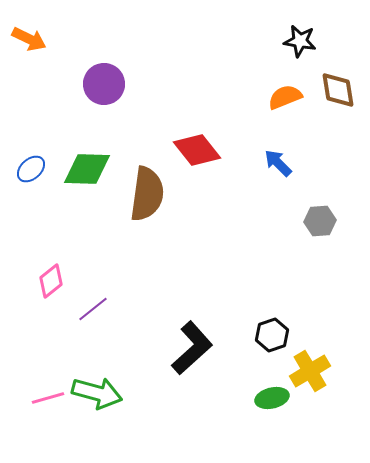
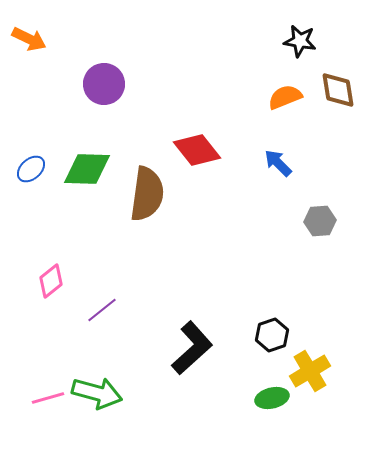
purple line: moved 9 px right, 1 px down
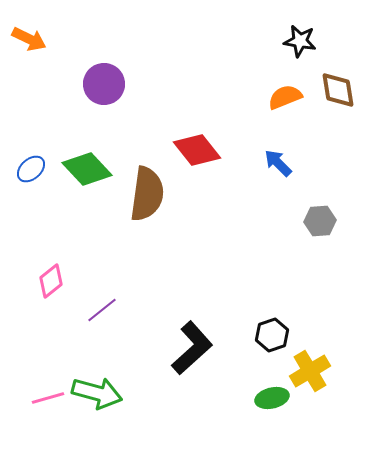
green diamond: rotated 45 degrees clockwise
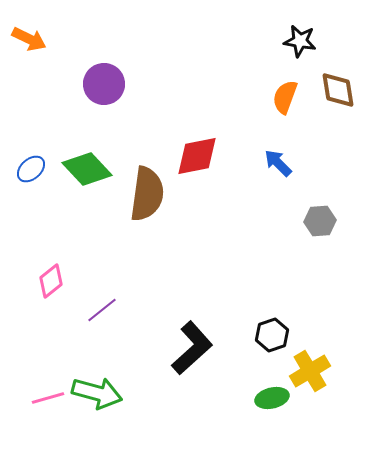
orange semicircle: rotated 48 degrees counterclockwise
red diamond: moved 6 px down; rotated 63 degrees counterclockwise
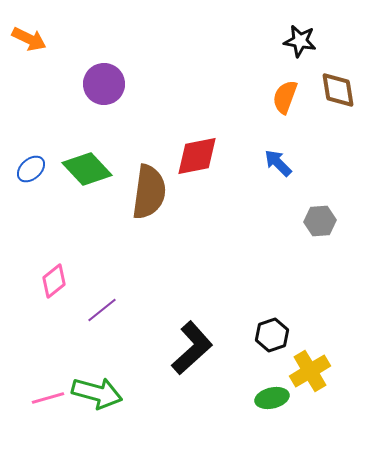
brown semicircle: moved 2 px right, 2 px up
pink diamond: moved 3 px right
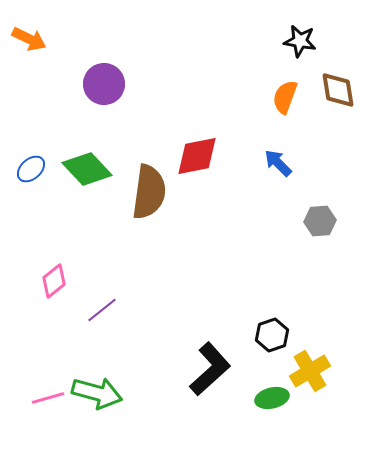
black L-shape: moved 18 px right, 21 px down
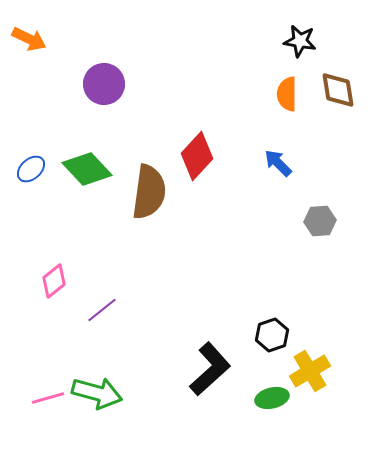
orange semicircle: moved 2 px right, 3 px up; rotated 20 degrees counterclockwise
red diamond: rotated 36 degrees counterclockwise
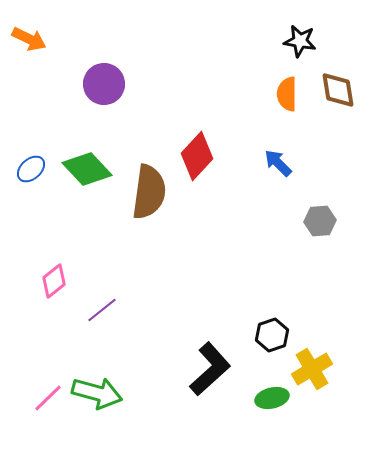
yellow cross: moved 2 px right, 2 px up
pink line: rotated 28 degrees counterclockwise
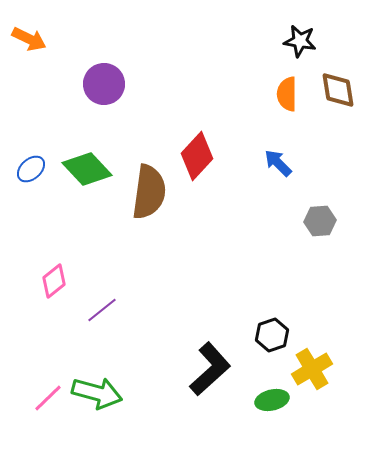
green ellipse: moved 2 px down
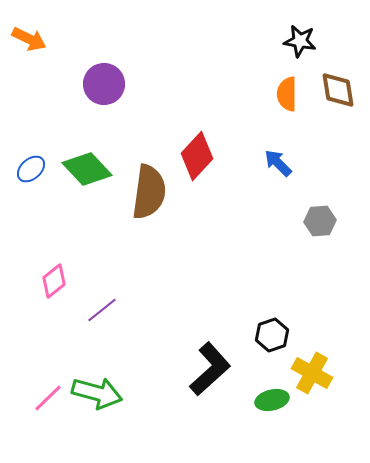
yellow cross: moved 4 px down; rotated 30 degrees counterclockwise
